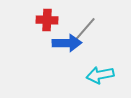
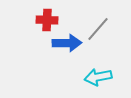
gray line: moved 13 px right
cyan arrow: moved 2 px left, 2 px down
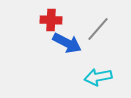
red cross: moved 4 px right
blue arrow: rotated 28 degrees clockwise
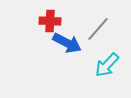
red cross: moved 1 px left, 1 px down
cyan arrow: moved 9 px right, 12 px up; rotated 36 degrees counterclockwise
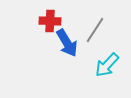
gray line: moved 3 px left, 1 px down; rotated 8 degrees counterclockwise
blue arrow: rotated 32 degrees clockwise
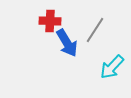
cyan arrow: moved 5 px right, 2 px down
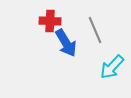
gray line: rotated 56 degrees counterclockwise
blue arrow: moved 1 px left
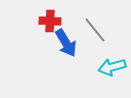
gray line: rotated 16 degrees counterclockwise
cyan arrow: rotated 32 degrees clockwise
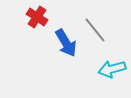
red cross: moved 13 px left, 4 px up; rotated 30 degrees clockwise
cyan arrow: moved 2 px down
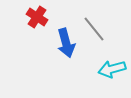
gray line: moved 1 px left, 1 px up
blue arrow: rotated 16 degrees clockwise
